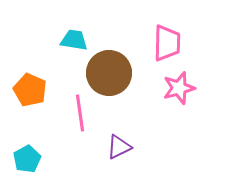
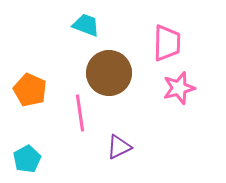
cyan trapezoid: moved 12 px right, 15 px up; rotated 12 degrees clockwise
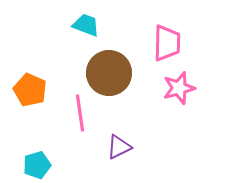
cyan pentagon: moved 10 px right, 6 px down; rotated 12 degrees clockwise
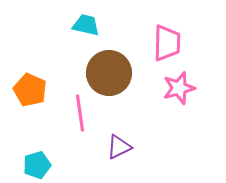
cyan trapezoid: rotated 8 degrees counterclockwise
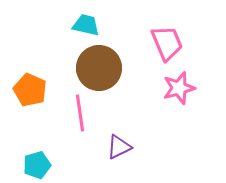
pink trapezoid: rotated 24 degrees counterclockwise
brown circle: moved 10 px left, 5 px up
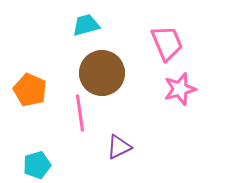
cyan trapezoid: rotated 28 degrees counterclockwise
brown circle: moved 3 px right, 5 px down
pink star: moved 1 px right, 1 px down
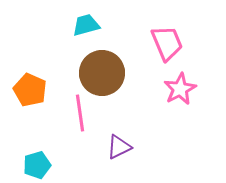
pink star: rotated 12 degrees counterclockwise
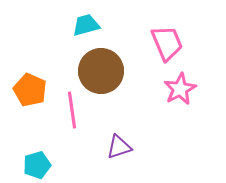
brown circle: moved 1 px left, 2 px up
pink line: moved 8 px left, 3 px up
purple triangle: rotated 8 degrees clockwise
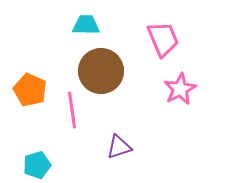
cyan trapezoid: rotated 16 degrees clockwise
pink trapezoid: moved 4 px left, 4 px up
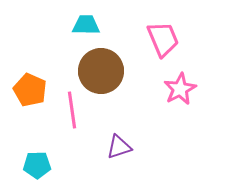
cyan pentagon: rotated 16 degrees clockwise
